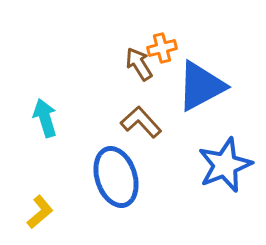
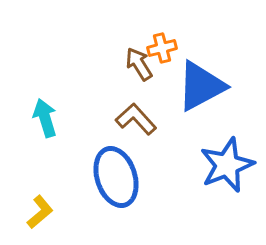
brown L-shape: moved 5 px left, 3 px up
blue star: moved 2 px right
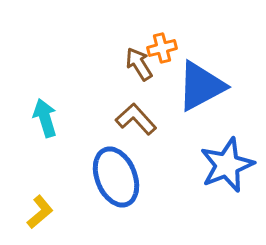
blue ellipse: rotated 4 degrees counterclockwise
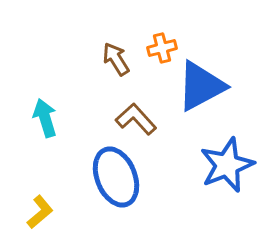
brown arrow: moved 23 px left, 5 px up
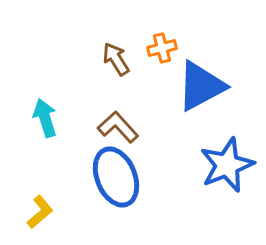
brown L-shape: moved 18 px left, 8 px down
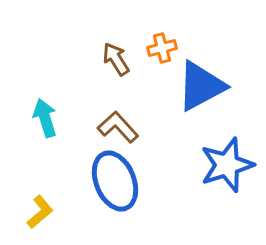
blue star: rotated 4 degrees clockwise
blue ellipse: moved 1 px left, 4 px down
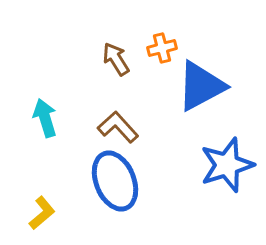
yellow L-shape: moved 2 px right, 1 px down
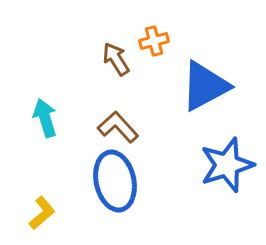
orange cross: moved 8 px left, 7 px up
blue triangle: moved 4 px right
blue ellipse: rotated 10 degrees clockwise
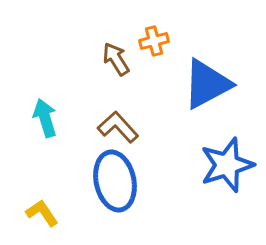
blue triangle: moved 2 px right, 2 px up
yellow L-shape: rotated 84 degrees counterclockwise
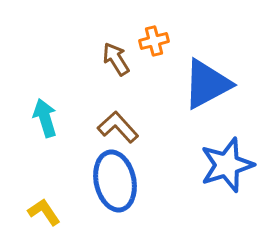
yellow L-shape: moved 2 px right, 1 px up
